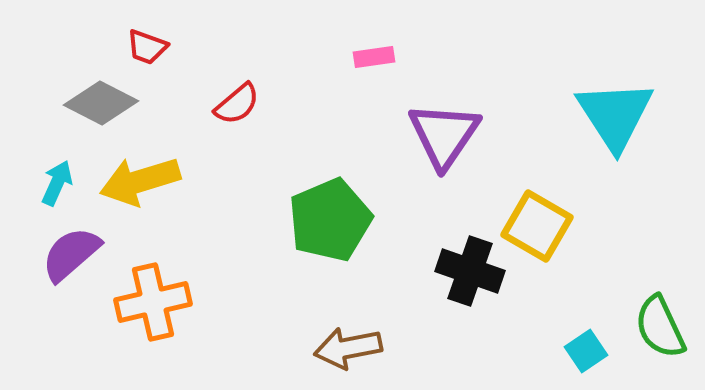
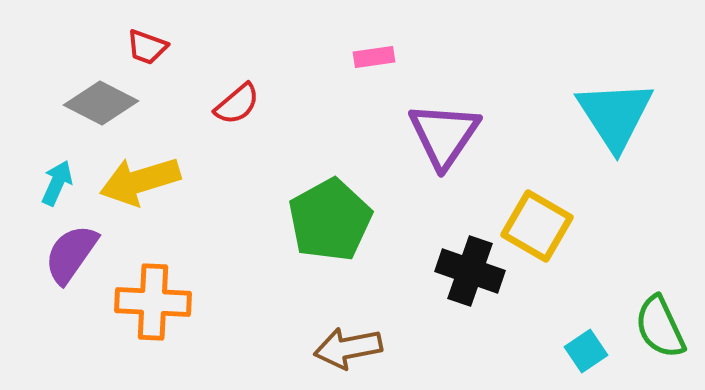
green pentagon: rotated 6 degrees counterclockwise
purple semicircle: rotated 14 degrees counterclockwise
orange cross: rotated 16 degrees clockwise
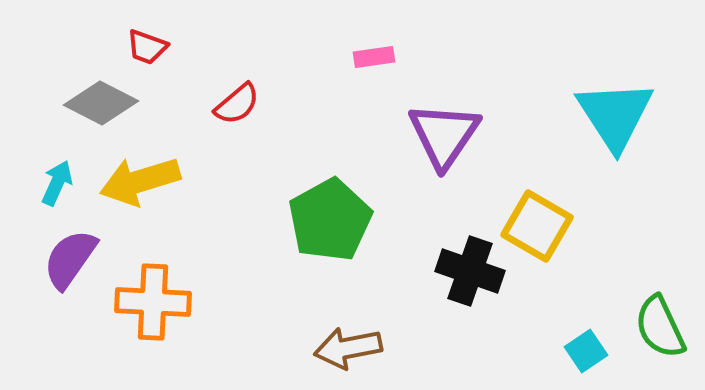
purple semicircle: moved 1 px left, 5 px down
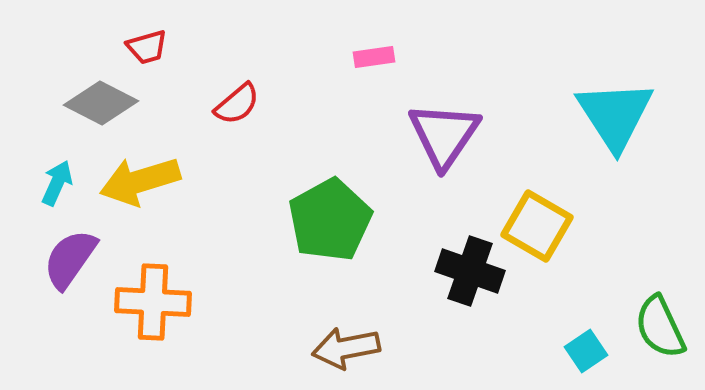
red trapezoid: rotated 36 degrees counterclockwise
brown arrow: moved 2 px left
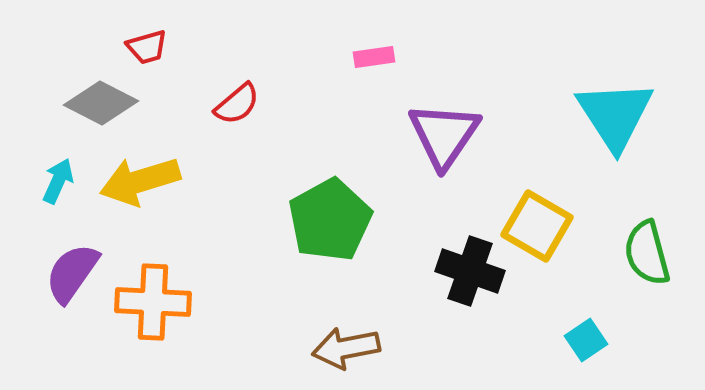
cyan arrow: moved 1 px right, 2 px up
purple semicircle: moved 2 px right, 14 px down
green semicircle: moved 13 px left, 74 px up; rotated 10 degrees clockwise
cyan square: moved 11 px up
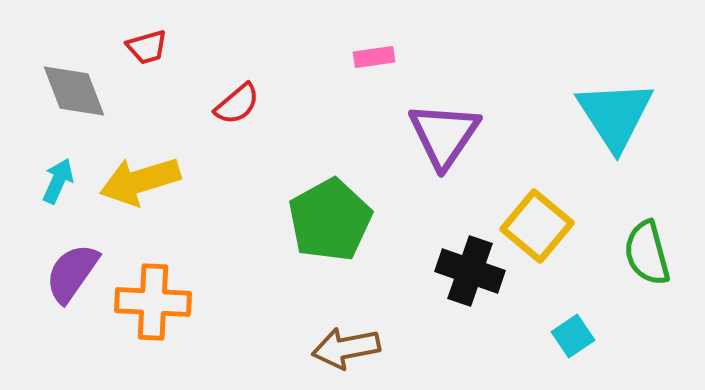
gray diamond: moved 27 px left, 12 px up; rotated 42 degrees clockwise
yellow square: rotated 10 degrees clockwise
cyan square: moved 13 px left, 4 px up
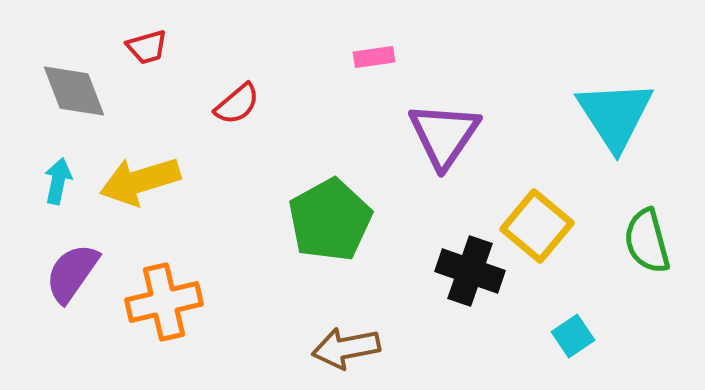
cyan arrow: rotated 12 degrees counterclockwise
green semicircle: moved 12 px up
orange cross: moved 11 px right; rotated 16 degrees counterclockwise
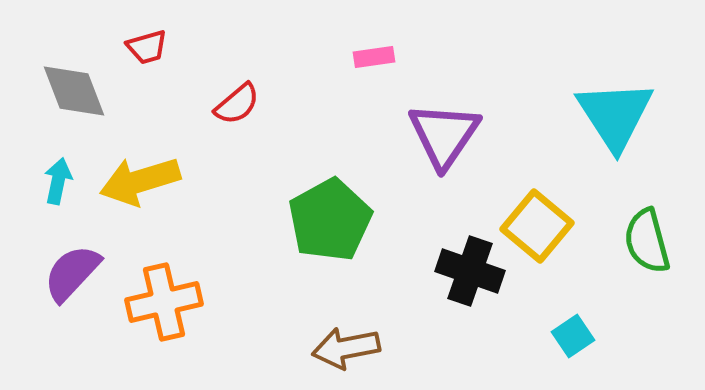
purple semicircle: rotated 8 degrees clockwise
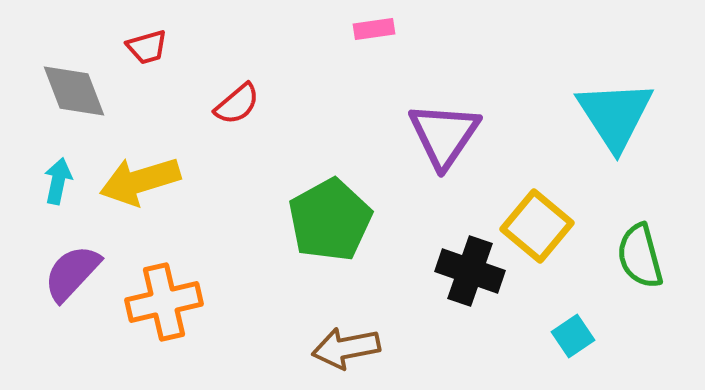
pink rectangle: moved 28 px up
green semicircle: moved 7 px left, 15 px down
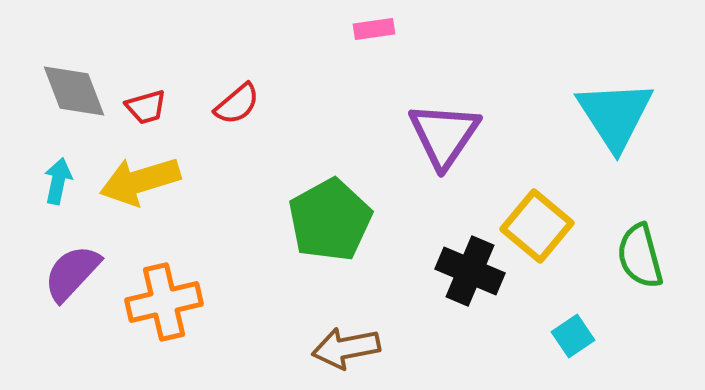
red trapezoid: moved 1 px left, 60 px down
black cross: rotated 4 degrees clockwise
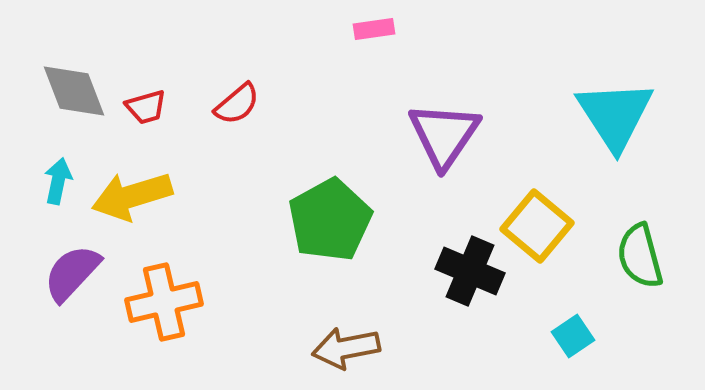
yellow arrow: moved 8 px left, 15 px down
